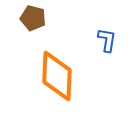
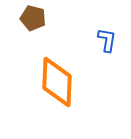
orange diamond: moved 6 px down
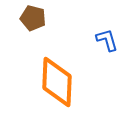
blue L-shape: rotated 25 degrees counterclockwise
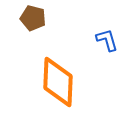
orange diamond: moved 1 px right
